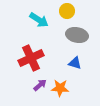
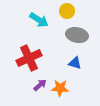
red cross: moved 2 px left
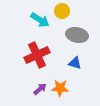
yellow circle: moved 5 px left
cyan arrow: moved 1 px right
red cross: moved 8 px right, 3 px up
purple arrow: moved 4 px down
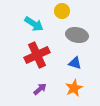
cyan arrow: moved 6 px left, 4 px down
orange star: moved 14 px right; rotated 30 degrees counterclockwise
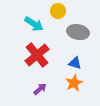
yellow circle: moved 4 px left
gray ellipse: moved 1 px right, 3 px up
red cross: rotated 15 degrees counterclockwise
orange star: moved 5 px up
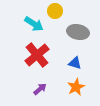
yellow circle: moved 3 px left
orange star: moved 2 px right, 4 px down
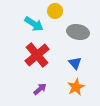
blue triangle: rotated 32 degrees clockwise
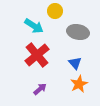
cyan arrow: moved 2 px down
orange star: moved 3 px right, 3 px up
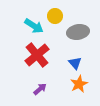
yellow circle: moved 5 px down
gray ellipse: rotated 20 degrees counterclockwise
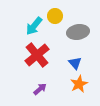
cyan arrow: rotated 96 degrees clockwise
